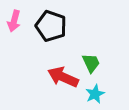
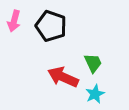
green trapezoid: moved 2 px right
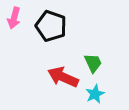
pink arrow: moved 3 px up
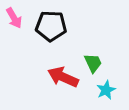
pink arrow: rotated 45 degrees counterclockwise
black pentagon: rotated 16 degrees counterclockwise
cyan star: moved 11 px right, 4 px up
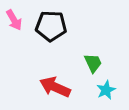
pink arrow: moved 2 px down
red arrow: moved 8 px left, 10 px down
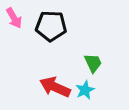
pink arrow: moved 2 px up
cyan star: moved 21 px left
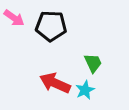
pink arrow: rotated 25 degrees counterclockwise
red arrow: moved 4 px up
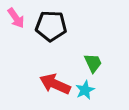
pink arrow: moved 2 px right; rotated 20 degrees clockwise
red arrow: moved 1 px down
